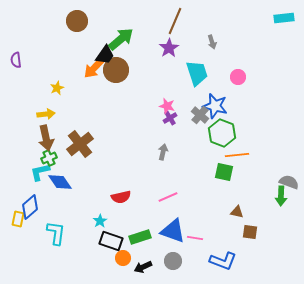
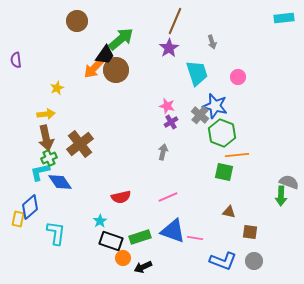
purple cross at (170, 118): moved 1 px right, 4 px down
brown triangle at (237, 212): moved 8 px left
gray circle at (173, 261): moved 81 px right
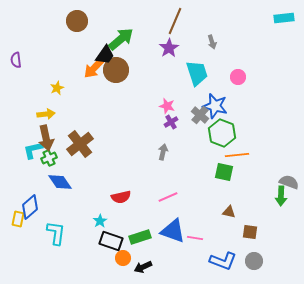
cyan L-shape at (40, 172): moved 7 px left, 22 px up
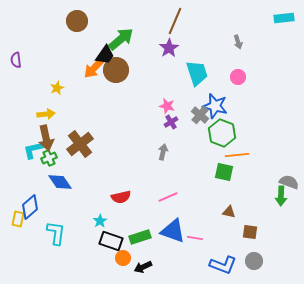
gray arrow at (212, 42): moved 26 px right
blue L-shape at (223, 261): moved 4 px down
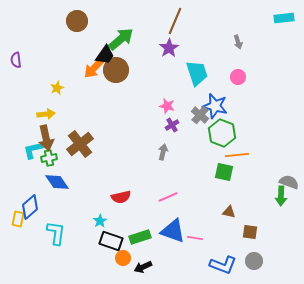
purple cross at (171, 122): moved 1 px right, 3 px down
green cross at (49, 158): rotated 14 degrees clockwise
blue diamond at (60, 182): moved 3 px left
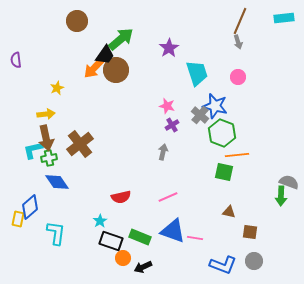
brown line at (175, 21): moved 65 px right
green rectangle at (140, 237): rotated 40 degrees clockwise
